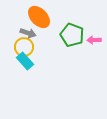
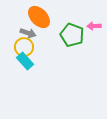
pink arrow: moved 14 px up
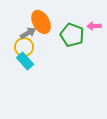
orange ellipse: moved 2 px right, 5 px down; rotated 15 degrees clockwise
gray arrow: rotated 49 degrees counterclockwise
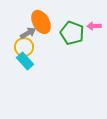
green pentagon: moved 2 px up
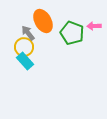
orange ellipse: moved 2 px right, 1 px up
gray arrow: rotated 98 degrees counterclockwise
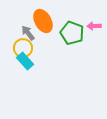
yellow circle: moved 1 px left, 1 px down
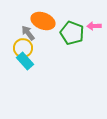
orange ellipse: rotated 40 degrees counterclockwise
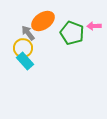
orange ellipse: rotated 55 degrees counterclockwise
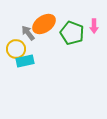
orange ellipse: moved 1 px right, 3 px down
pink arrow: rotated 88 degrees counterclockwise
yellow circle: moved 7 px left, 1 px down
cyan rectangle: rotated 60 degrees counterclockwise
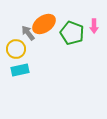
cyan rectangle: moved 5 px left, 9 px down
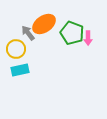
pink arrow: moved 6 px left, 12 px down
